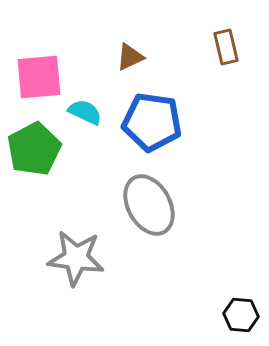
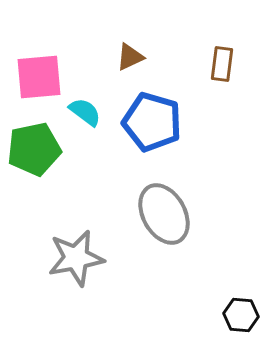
brown rectangle: moved 4 px left, 17 px down; rotated 20 degrees clockwise
cyan semicircle: rotated 12 degrees clockwise
blue pentagon: rotated 8 degrees clockwise
green pentagon: rotated 16 degrees clockwise
gray ellipse: moved 15 px right, 9 px down
gray star: rotated 18 degrees counterclockwise
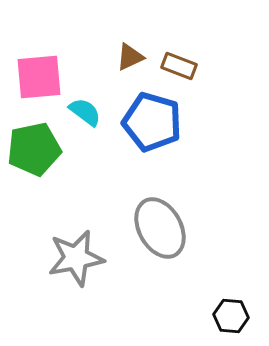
brown rectangle: moved 43 px left, 2 px down; rotated 76 degrees counterclockwise
gray ellipse: moved 4 px left, 14 px down
black hexagon: moved 10 px left, 1 px down
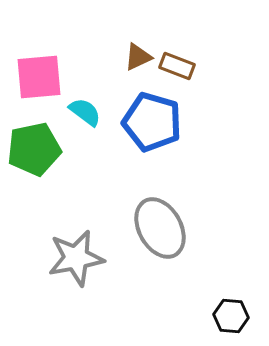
brown triangle: moved 8 px right
brown rectangle: moved 2 px left
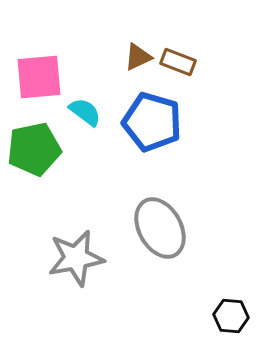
brown rectangle: moved 1 px right, 4 px up
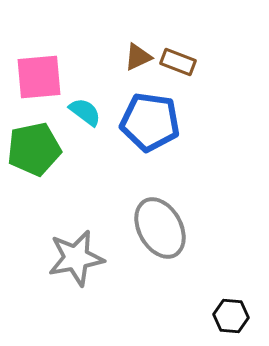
blue pentagon: moved 2 px left; rotated 8 degrees counterclockwise
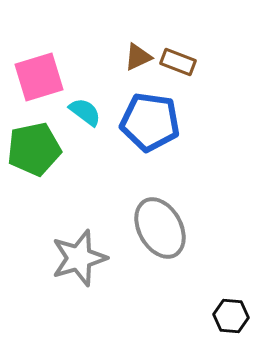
pink square: rotated 12 degrees counterclockwise
gray star: moved 3 px right; rotated 6 degrees counterclockwise
